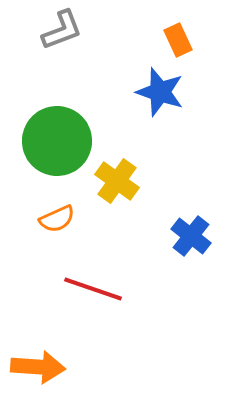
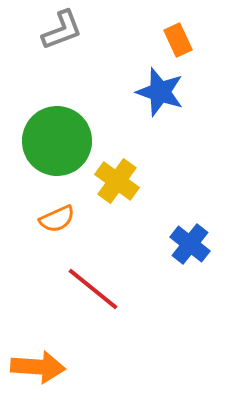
blue cross: moved 1 px left, 8 px down
red line: rotated 20 degrees clockwise
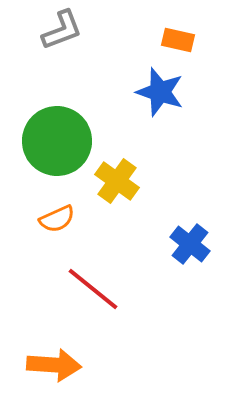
orange rectangle: rotated 52 degrees counterclockwise
orange arrow: moved 16 px right, 2 px up
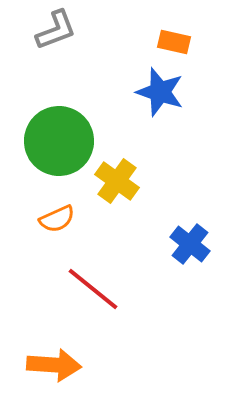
gray L-shape: moved 6 px left
orange rectangle: moved 4 px left, 2 px down
green circle: moved 2 px right
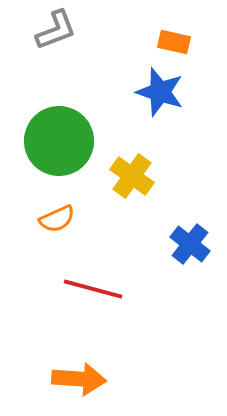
yellow cross: moved 15 px right, 5 px up
red line: rotated 24 degrees counterclockwise
orange arrow: moved 25 px right, 14 px down
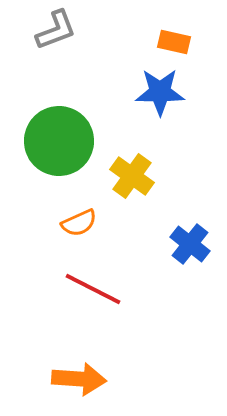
blue star: rotated 18 degrees counterclockwise
orange semicircle: moved 22 px right, 4 px down
red line: rotated 12 degrees clockwise
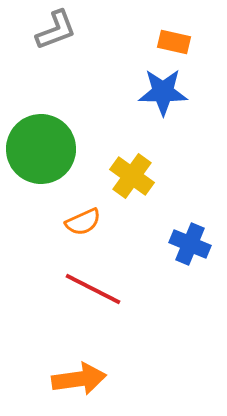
blue star: moved 3 px right
green circle: moved 18 px left, 8 px down
orange semicircle: moved 4 px right, 1 px up
blue cross: rotated 15 degrees counterclockwise
orange arrow: rotated 12 degrees counterclockwise
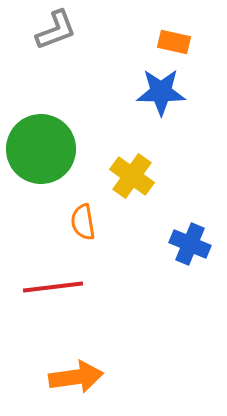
blue star: moved 2 px left
orange semicircle: rotated 105 degrees clockwise
red line: moved 40 px left, 2 px up; rotated 34 degrees counterclockwise
orange arrow: moved 3 px left, 2 px up
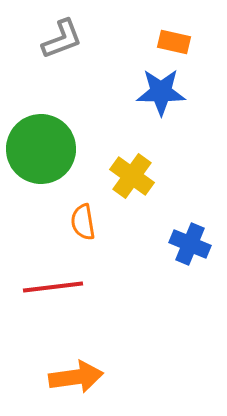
gray L-shape: moved 6 px right, 9 px down
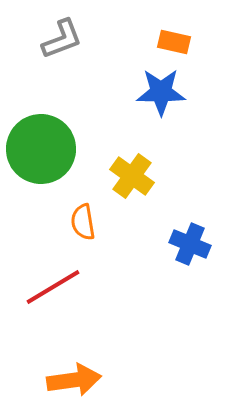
red line: rotated 24 degrees counterclockwise
orange arrow: moved 2 px left, 3 px down
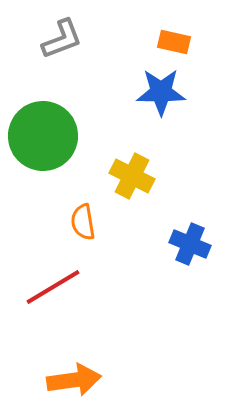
green circle: moved 2 px right, 13 px up
yellow cross: rotated 9 degrees counterclockwise
